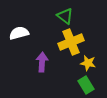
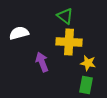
yellow cross: moved 2 px left; rotated 25 degrees clockwise
purple arrow: rotated 24 degrees counterclockwise
green rectangle: rotated 42 degrees clockwise
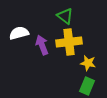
yellow cross: rotated 10 degrees counterclockwise
purple arrow: moved 17 px up
green rectangle: moved 1 px right, 1 px down; rotated 12 degrees clockwise
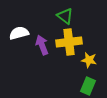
yellow star: moved 1 px right, 3 px up
green rectangle: moved 1 px right
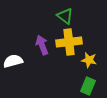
white semicircle: moved 6 px left, 28 px down
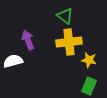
purple arrow: moved 14 px left, 5 px up
green rectangle: moved 1 px right
